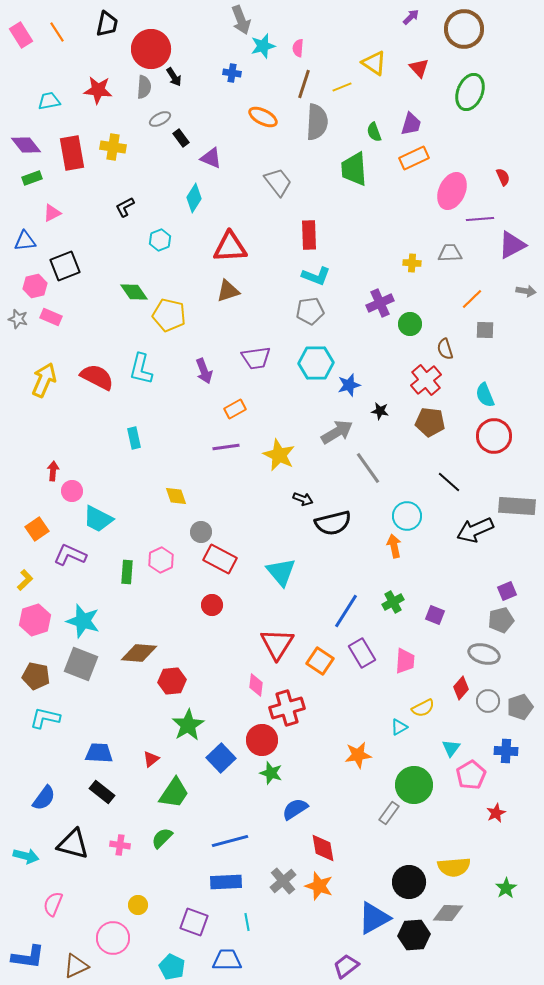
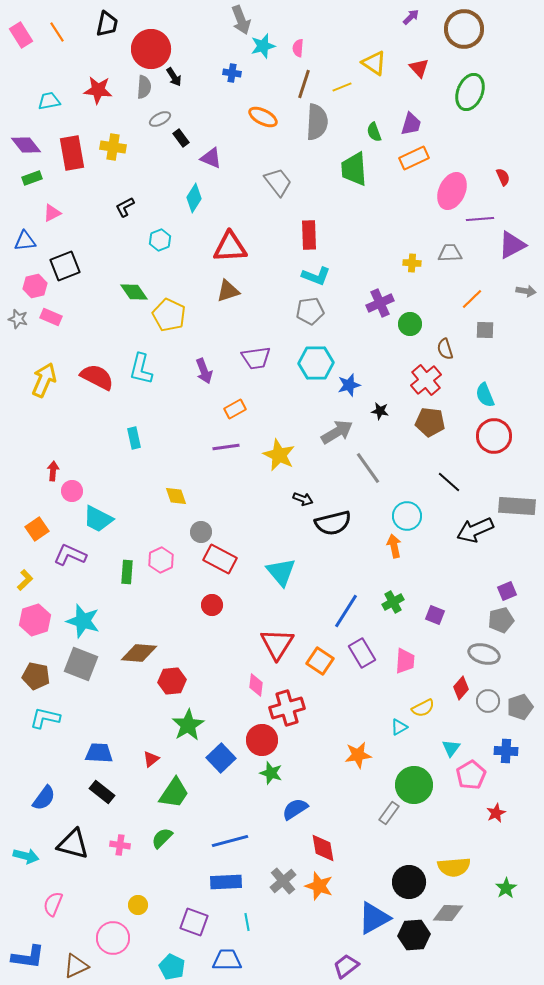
yellow pentagon at (169, 315): rotated 12 degrees clockwise
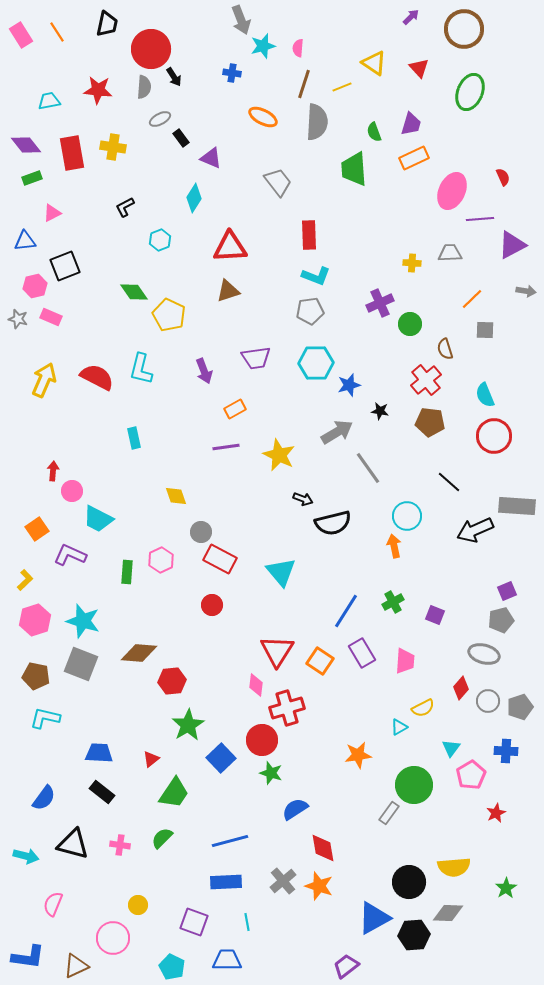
red triangle at (277, 644): moved 7 px down
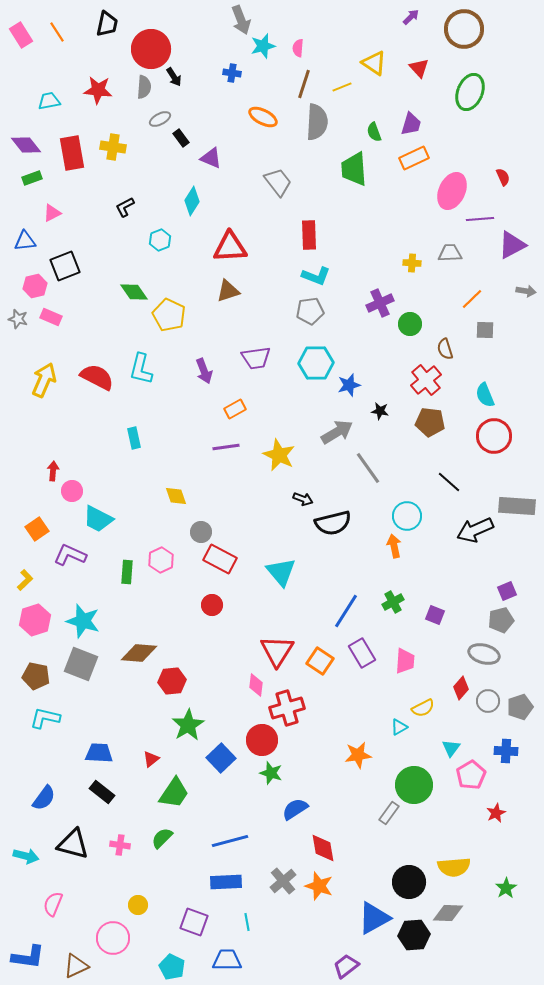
cyan diamond at (194, 198): moved 2 px left, 3 px down
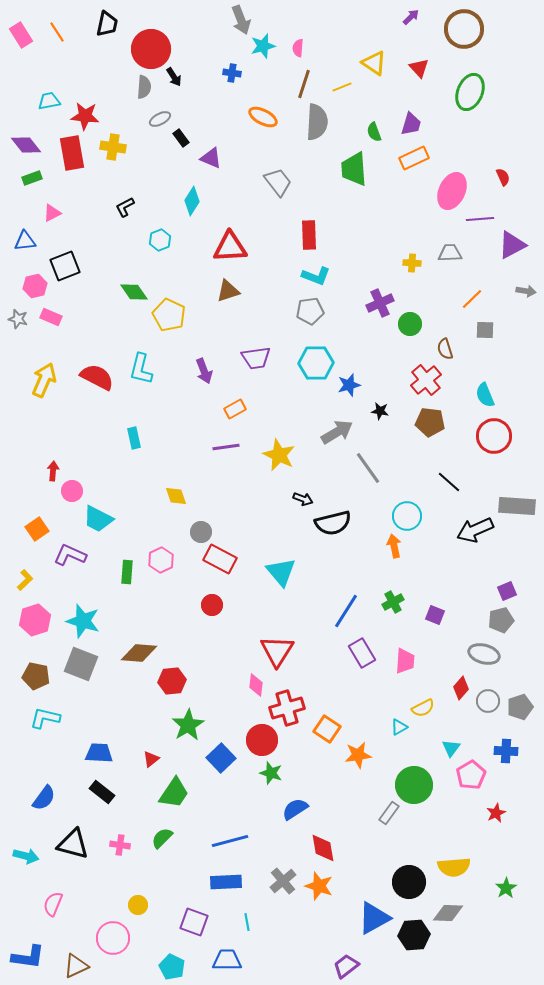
red star at (98, 90): moved 13 px left, 26 px down
orange square at (320, 661): moved 7 px right, 68 px down
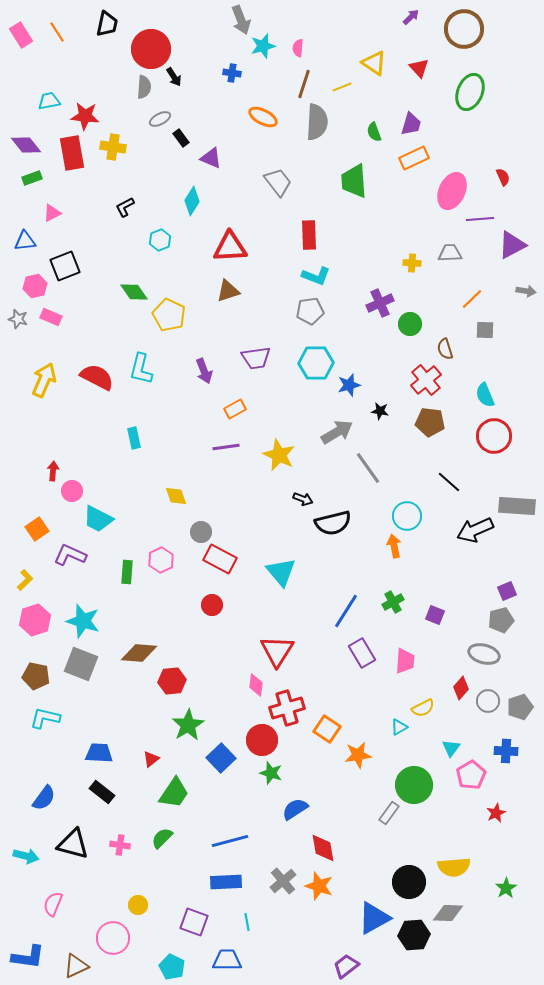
green trapezoid at (354, 169): moved 12 px down
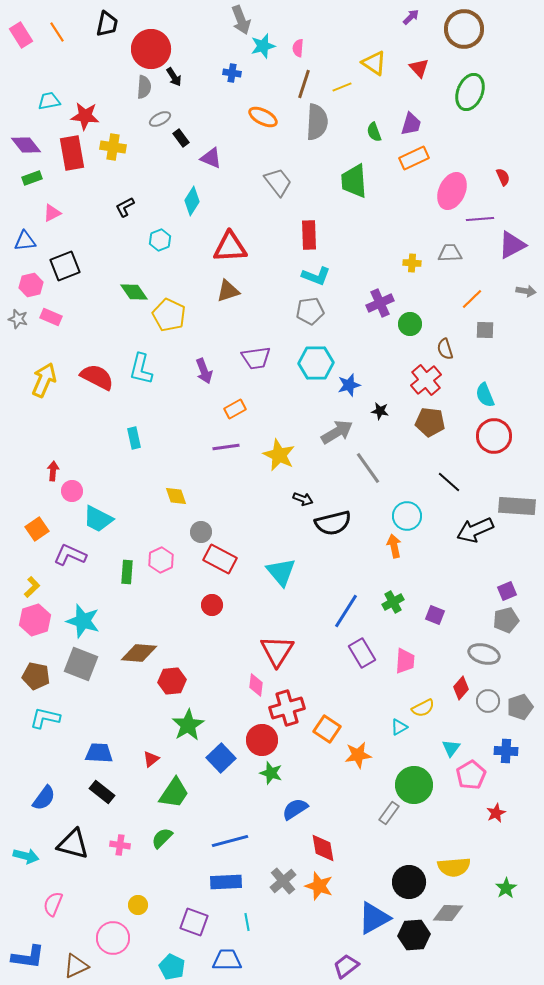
pink hexagon at (35, 286): moved 4 px left, 1 px up
yellow L-shape at (25, 580): moved 7 px right, 7 px down
gray pentagon at (501, 620): moved 5 px right
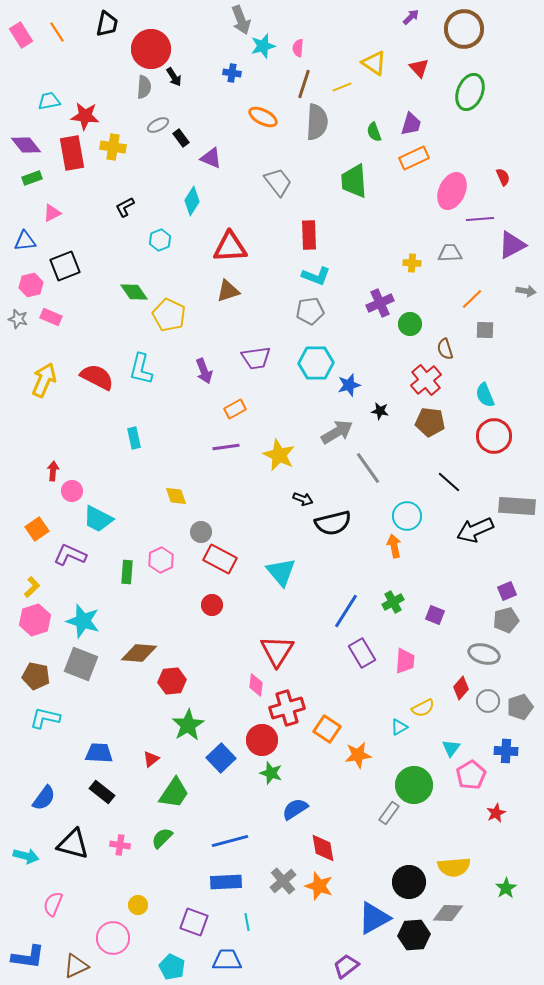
gray ellipse at (160, 119): moved 2 px left, 6 px down
